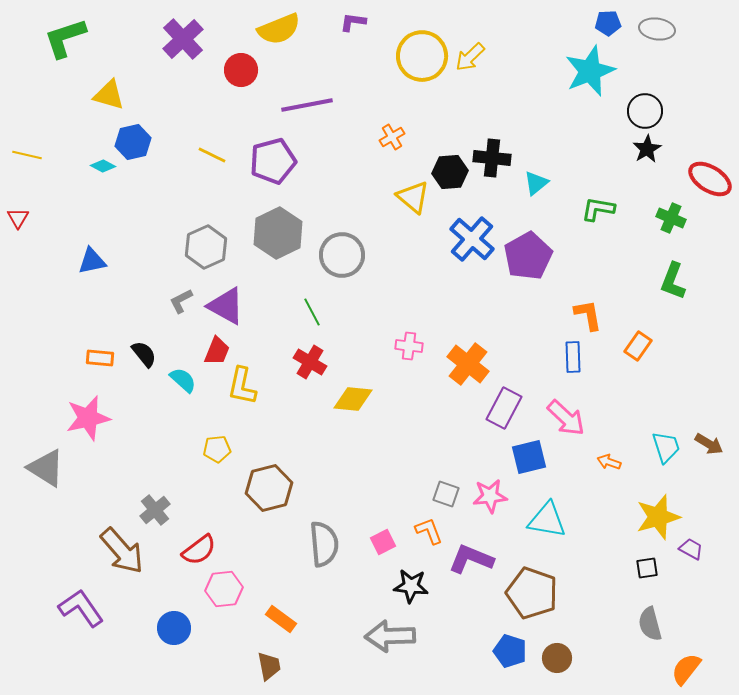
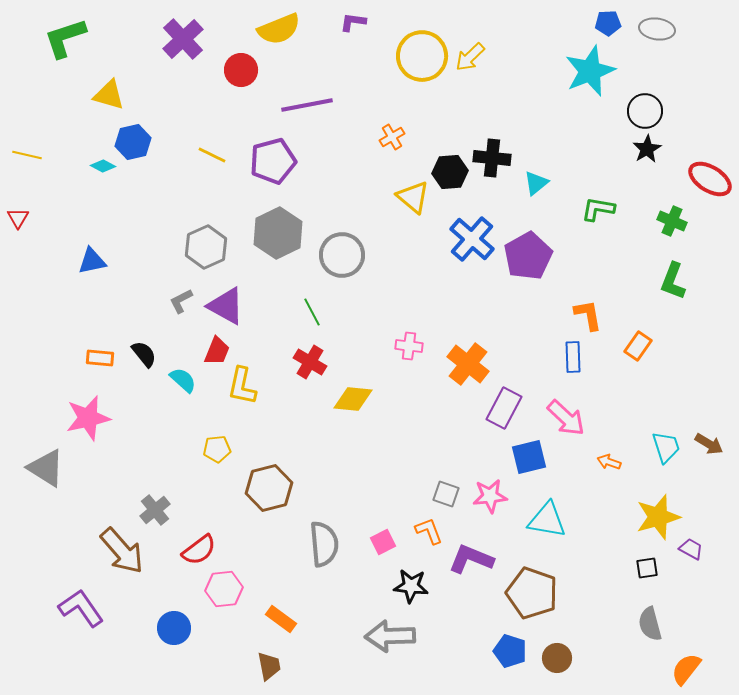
green cross at (671, 218): moved 1 px right, 3 px down
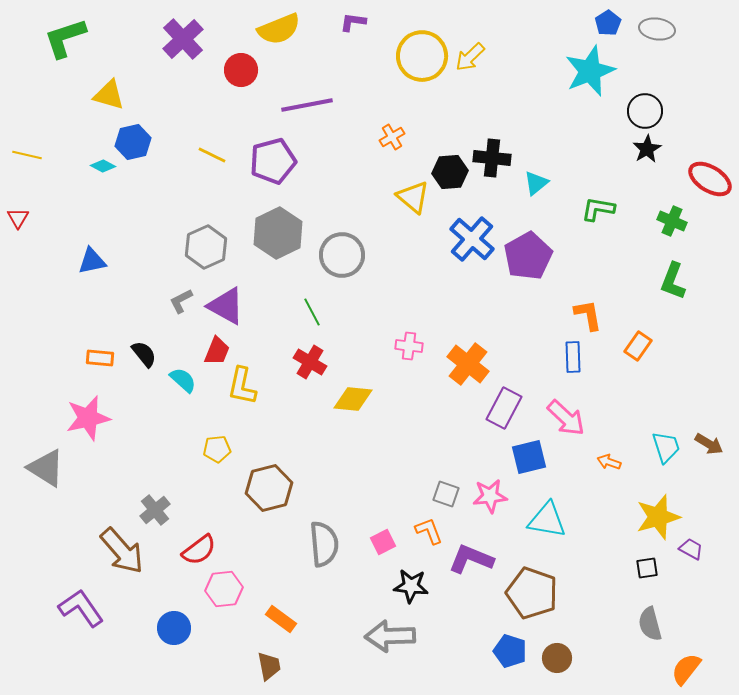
blue pentagon at (608, 23): rotated 30 degrees counterclockwise
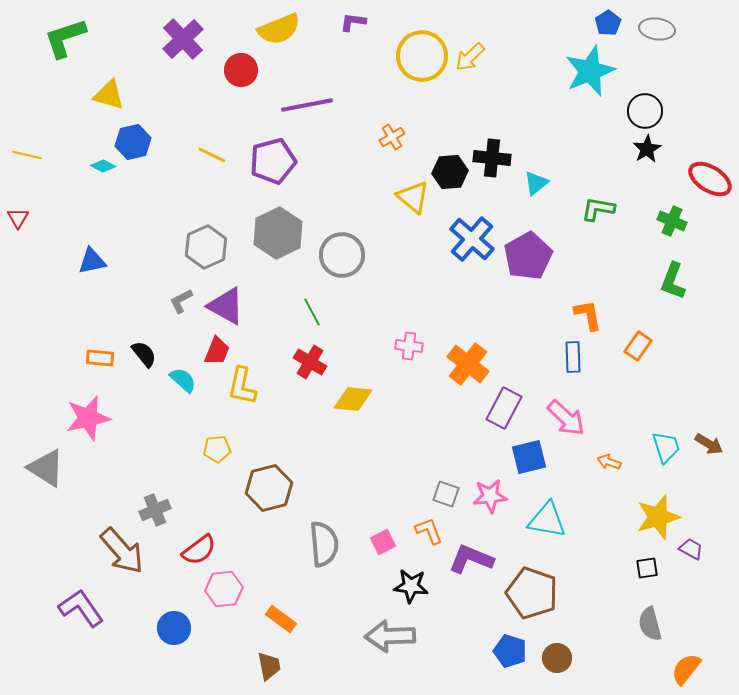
gray cross at (155, 510): rotated 16 degrees clockwise
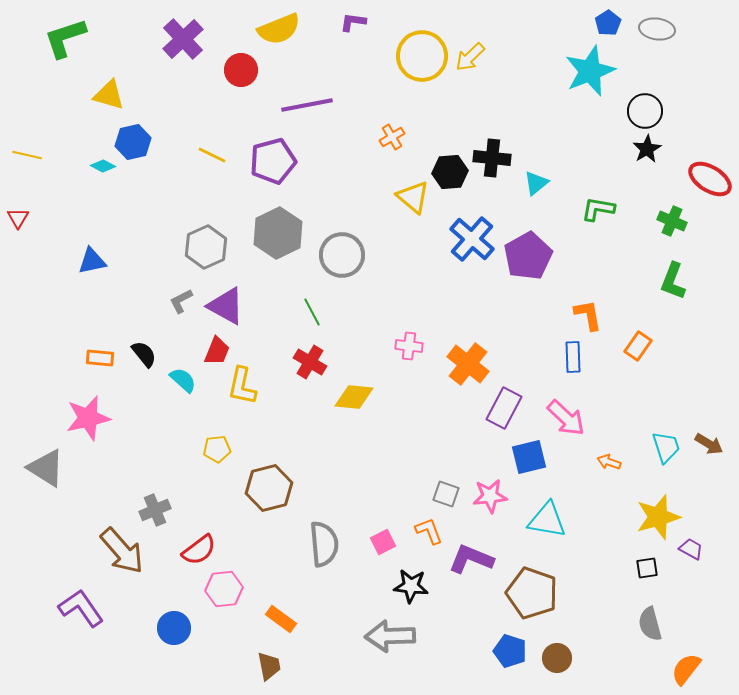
yellow diamond at (353, 399): moved 1 px right, 2 px up
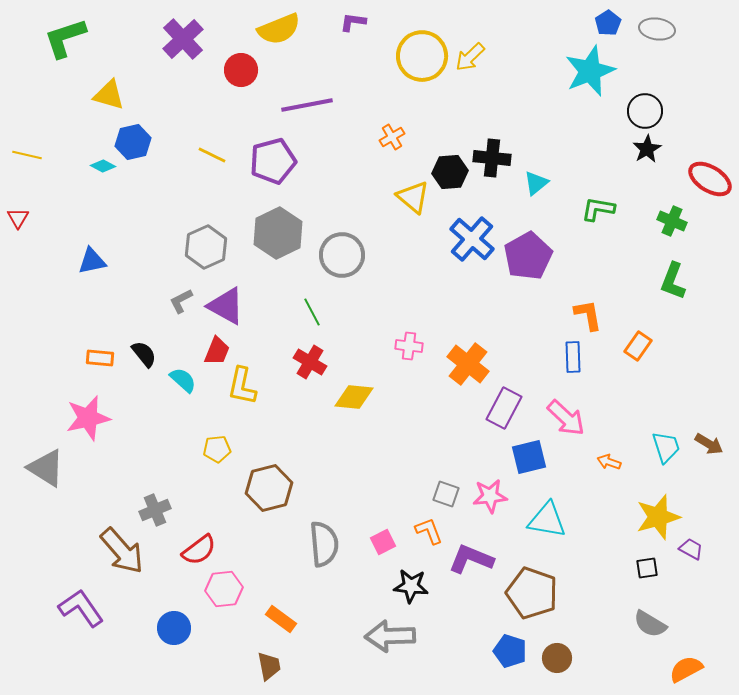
gray semicircle at (650, 624): rotated 44 degrees counterclockwise
orange semicircle at (686, 669): rotated 24 degrees clockwise
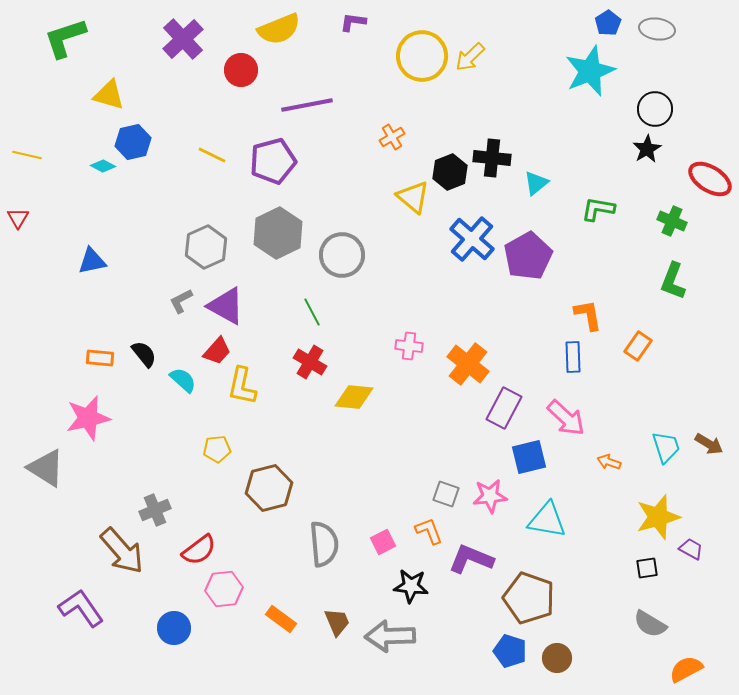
black circle at (645, 111): moved 10 px right, 2 px up
black hexagon at (450, 172): rotated 16 degrees counterclockwise
red trapezoid at (217, 351): rotated 20 degrees clockwise
brown pentagon at (532, 593): moved 3 px left, 5 px down
brown trapezoid at (269, 666): moved 68 px right, 44 px up; rotated 12 degrees counterclockwise
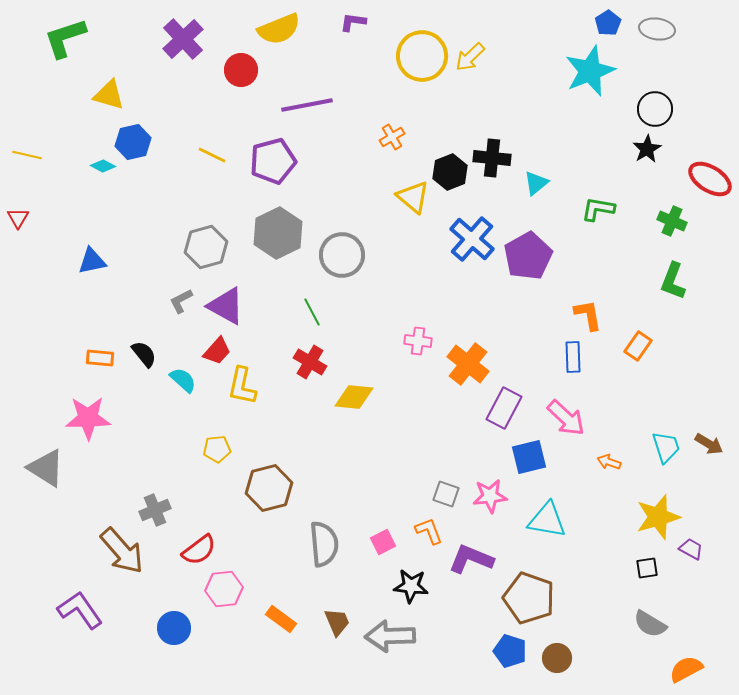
gray hexagon at (206, 247): rotated 9 degrees clockwise
pink cross at (409, 346): moved 9 px right, 5 px up
pink star at (88, 418): rotated 12 degrees clockwise
purple L-shape at (81, 608): moved 1 px left, 2 px down
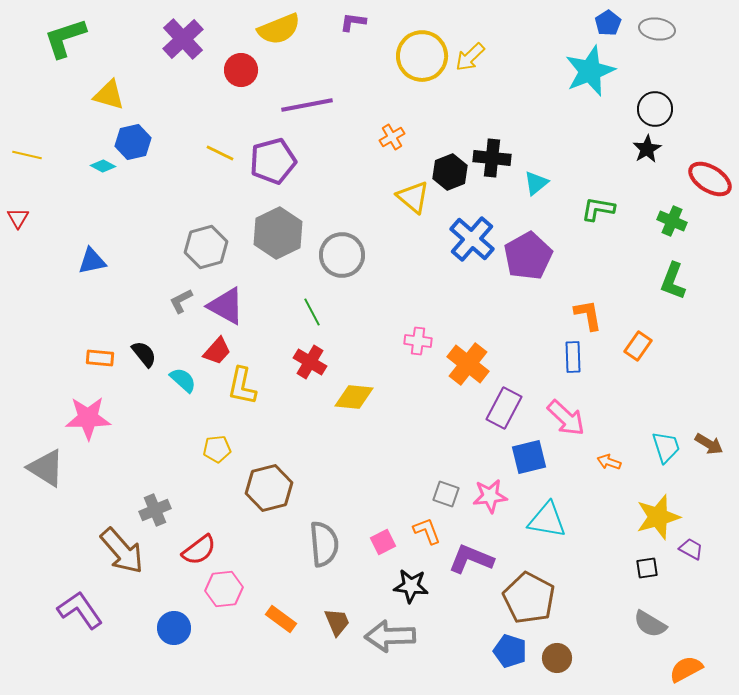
yellow line at (212, 155): moved 8 px right, 2 px up
orange L-shape at (429, 531): moved 2 px left
brown pentagon at (529, 598): rotated 9 degrees clockwise
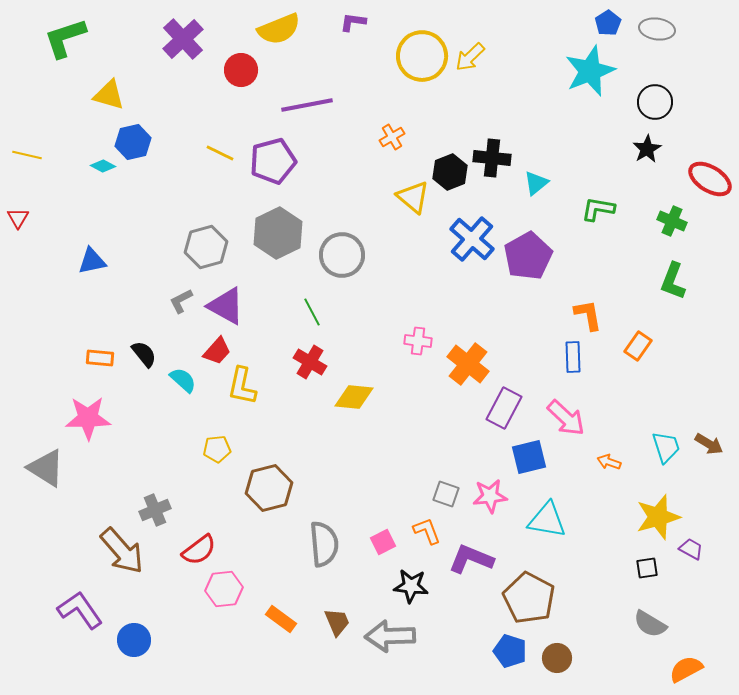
black circle at (655, 109): moved 7 px up
blue circle at (174, 628): moved 40 px left, 12 px down
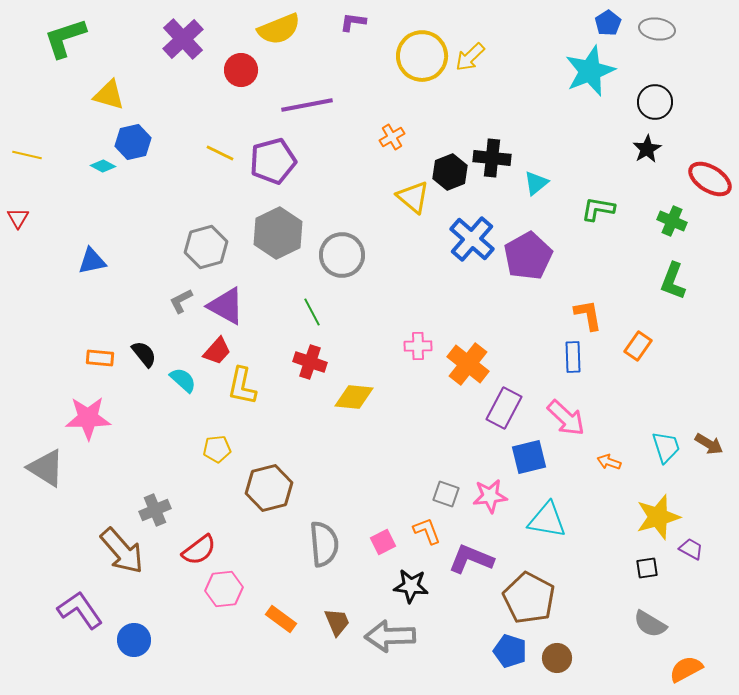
pink cross at (418, 341): moved 5 px down; rotated 8 degrees counterclockwise
red cross at (310, 362): rotated 12 degrees counterclockwise
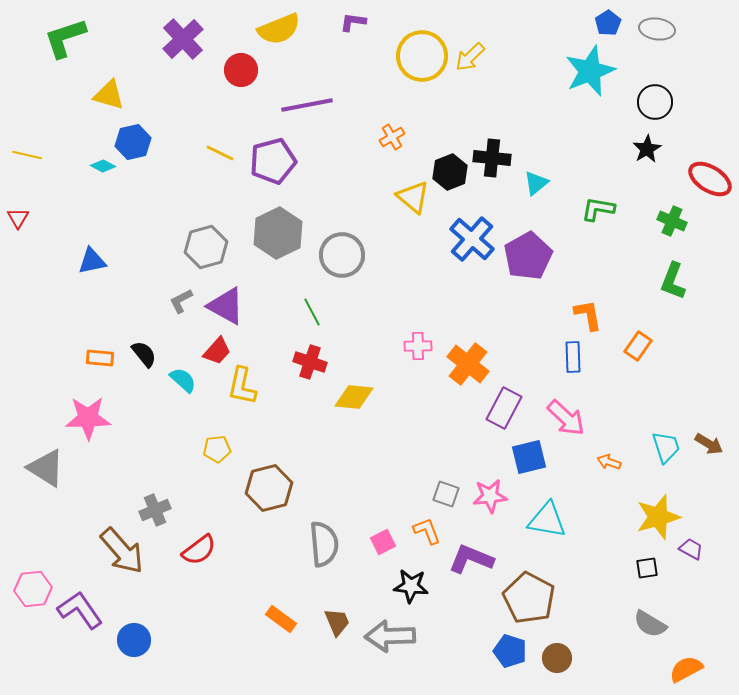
pink hexagon at (224, 589): moved 191 px left
